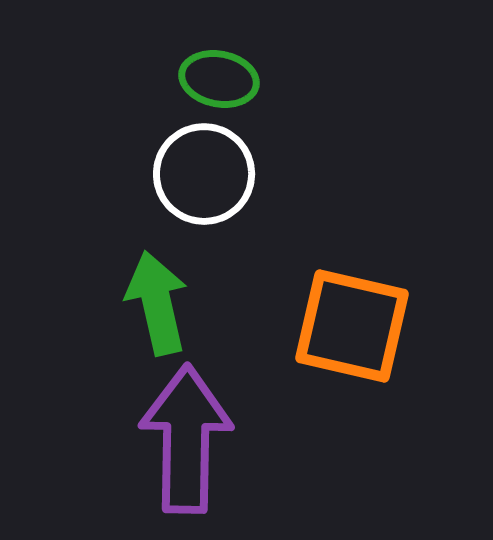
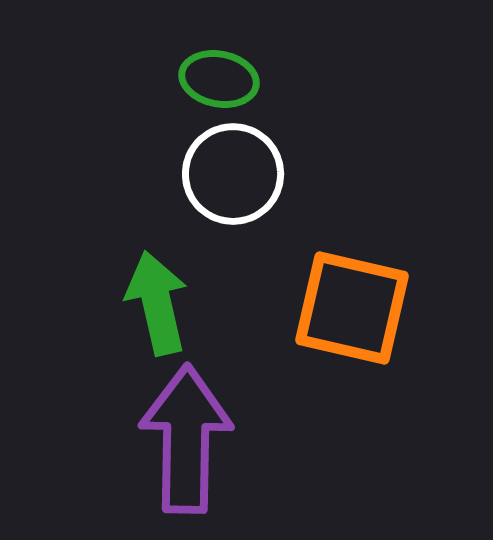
white circle: moved 29 px right
orange square: moved 18 px up
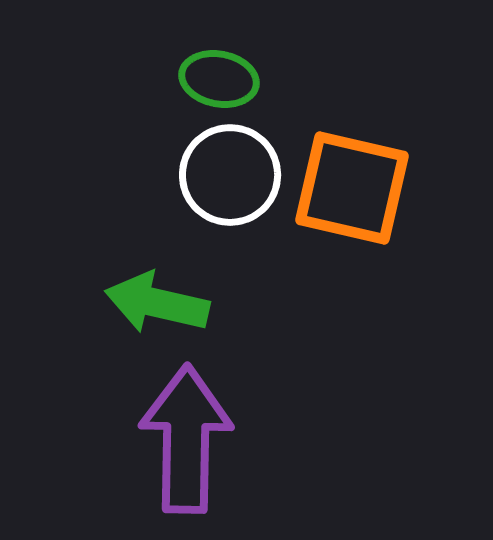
white circle: moved 3 px left, 1 px down
green arrow: rotated 64 degrees counterclockwise
orange square: moved 120 px up
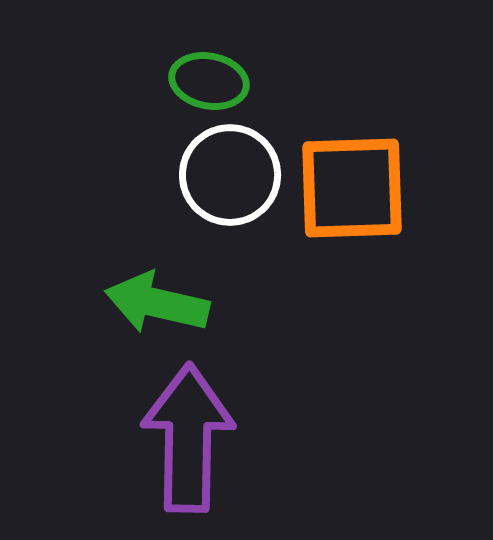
green ellipse: moved 10 px left, 2 px down
orange square: rotated 15 degrees counterclockwise
purple arrow: moved 2 px right, 1 px up
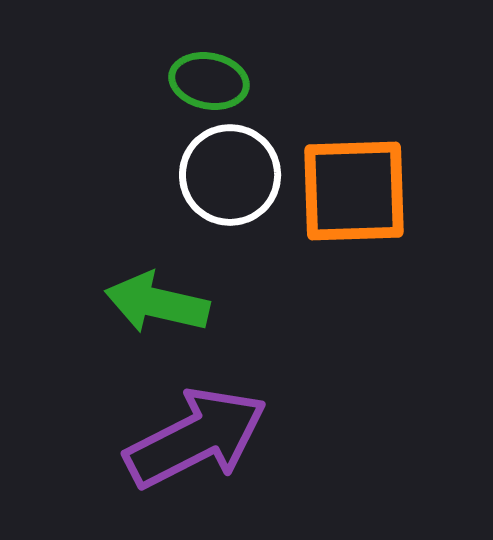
orange square: moved 2 px right, 3 px down
purple arrow: moved 8 px right; rotated 62 degrees clockwise
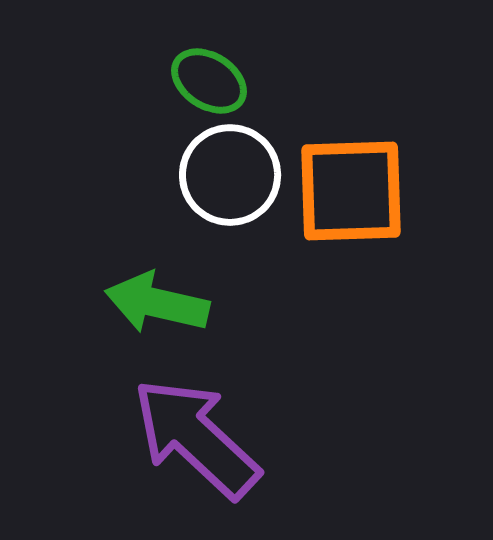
green ellipse: rotated 22 degrees clockwise
orange square: moved 3 px left
purple arrow: rotated 110 degrees counterclockwise
